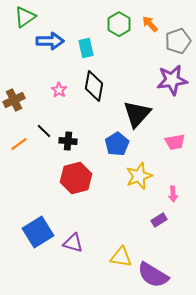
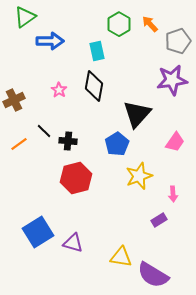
cyan rectangle: moved 11 px right, 3 px down
pink trapezoid: rotated 45 degrees counterclockwise
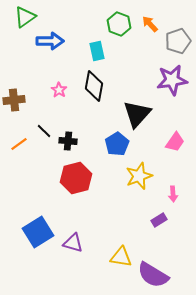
green hexagon: rotated 10 degrees counterclockwise
brown cross: rotated 20 degrees clockwise
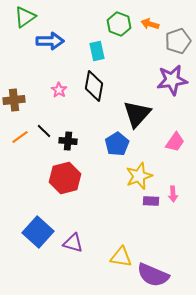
orange arrow: rotated 30 degrees counterclockwise
orange line: moved 1 px right, 7 px up
red hexagon: moved 11 px left
purple rectangle: moved 8 px left, 19 px up; rotated 35 degrees clockwise
blue square: rotated 16 degrees counterclockwise
purple semicircle: rotated 8 degrees counterclockwise
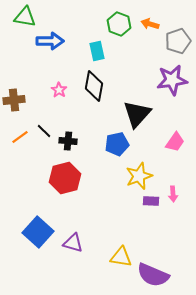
green triangle: rotated 45 degrees clockwise
blue pentagon: rotated 20 degrees clockwise
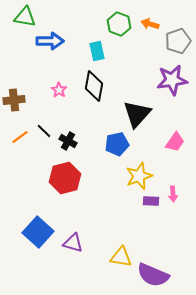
black cross: rotated 24 degrees clockwise
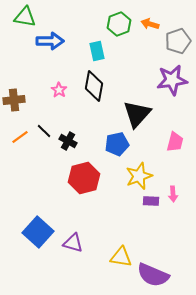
green hexagon: rotated 20 degrees clockwise
pink trapezoid: rotated 20 degrees counterclockwise
red hexagon: moved 19 px right
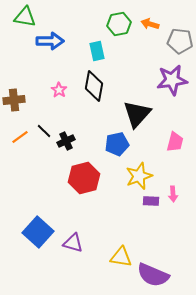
green hexagon: rotated 10 degrees clockwise
gray pentagon: moved 2 px right; rotated 25 degrees clockwise
black cross: moved 2 px left; rotated 36 degrees clockwise
